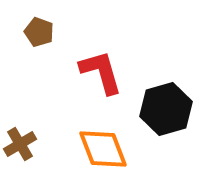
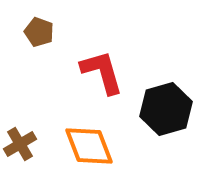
red L-shape: moved 1 px right
orange diamond: moved 14 px left, 3 px up
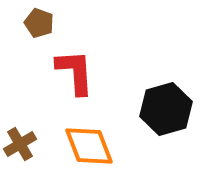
brown pentagon: moved 9 px up
red L-shape: moved 27 px left; rotated 12 degrees clockwise
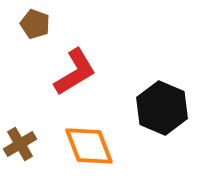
brown pentagon: moved 4 px left, 1 px down
red L-shape: rotated 63 degrees clockwise
black hexagon: moved 4 px left, 1 px up; rotated 21 degrees counterclockwise
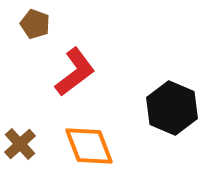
red L-shape: rotated 6 degrees counterclockwise
black hexagon: moved 10 px right
brown cross: rotated 12 degrees counterclockwise
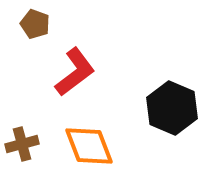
brown cross: moved 2 px right; rotated 28 degrees clockwise
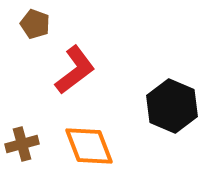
red L-shape: moved 2 px up
black hexagon: moved 2 px up
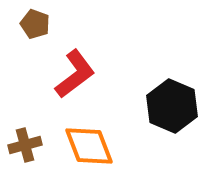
red L-shape: moved 4 px down
brown cross: moved 3 px right, 1 px down
